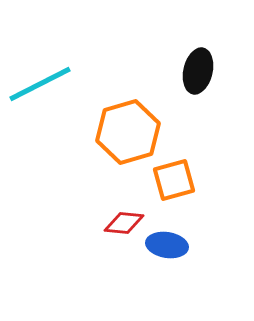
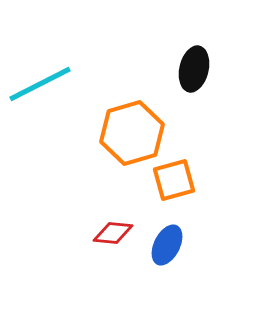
black ellipse: moved 4 px left, 2 px up
orange hexagon: moved 4 px right, 1 px down
red diamond: moved 11 px left, 10 px down
blue ellipse: rotated 72 degrees counterclockwise
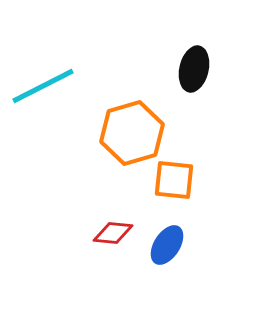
cyan line: moved 3 px right, 2 px down
orange square: rotated 21 degrees clockwise
blue ellipse: rotated 6 degrees clockwise
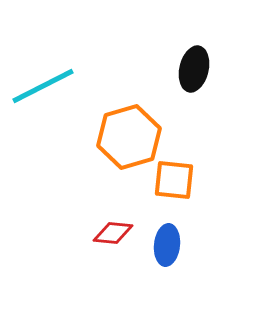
orange hexagon: moved 3 px left, 4 px down
blue ellipse: rotated 27 degrees counterclockwise
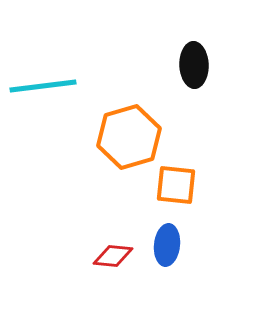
black ellipse: moved 4 px up; rotated 15 degrees counterclockwise
cyan line: rotated 20 degrees clockwise
orange square: moved 2 px right, 5 px down
red diamond: moved 23 px down
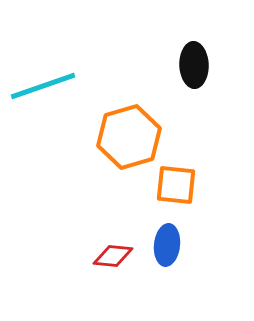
cyan line: rotated 12 degrees counterclockwise
